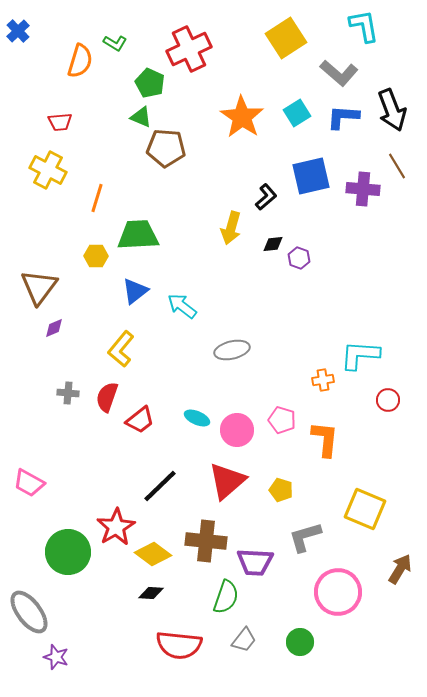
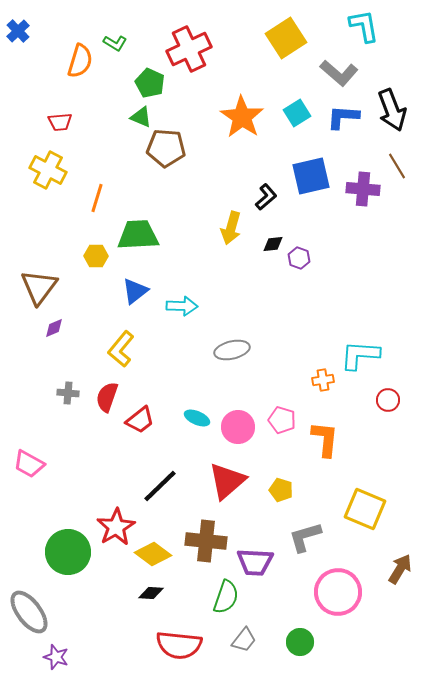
cyan arrow at (182, 306): rotated 144 degrees clockwise
pink circle at (237, 430): moved 1 px right, 3 px up
pink trapezoid at (29, 483): moved 19 px up
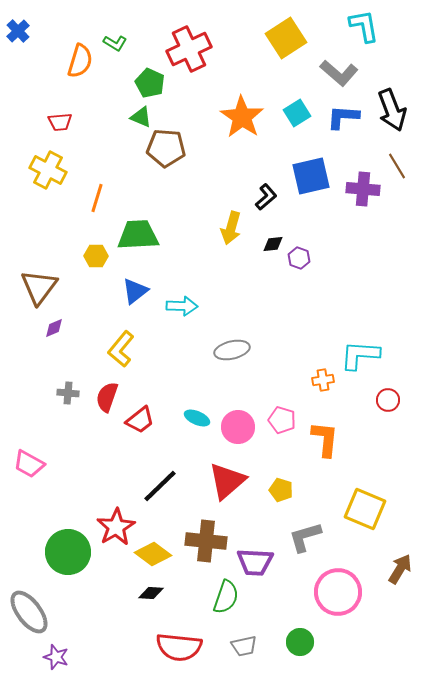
gray trapezoid at (244, 640): moved 6 px down; rotated 40 degrees clockwise
red semicircle at (179, 645): moved 2 px down
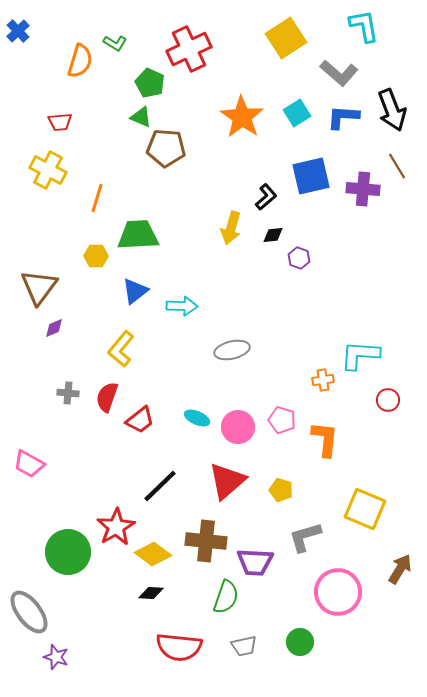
black diamond at (273, 244): moved 9 px up
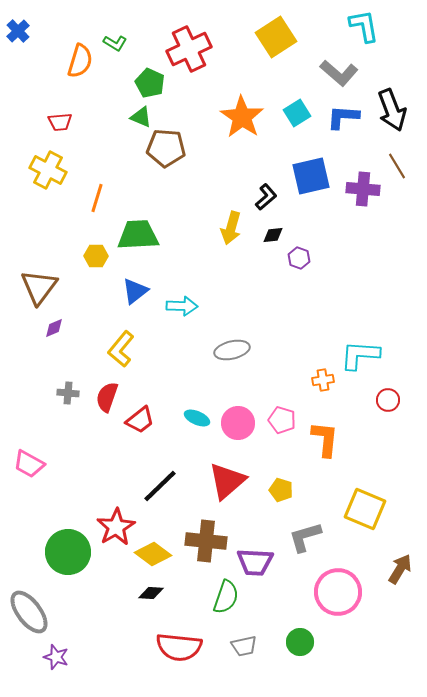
yellow square at (286, 38): moved 10 px left, 1 px up
pink circle at (238, 427): moved 4 px up
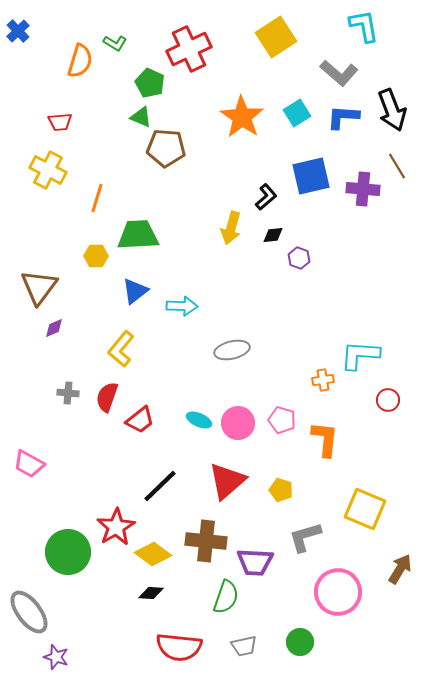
cyan ellipse at (197, 418): moved 2 px right, 2 px down
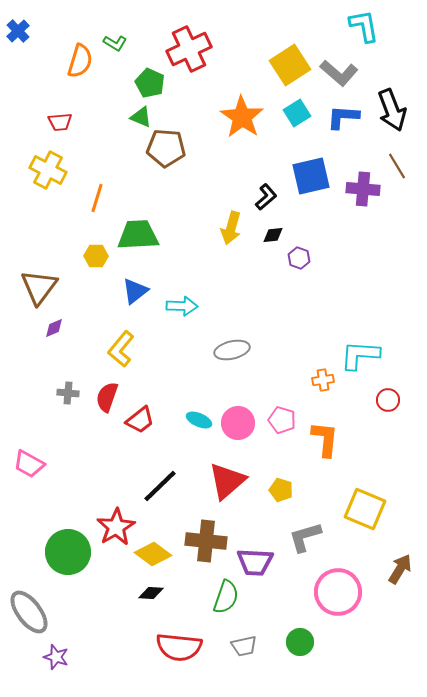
yellow square at (276, 37): moved 14 px right, 28 px down
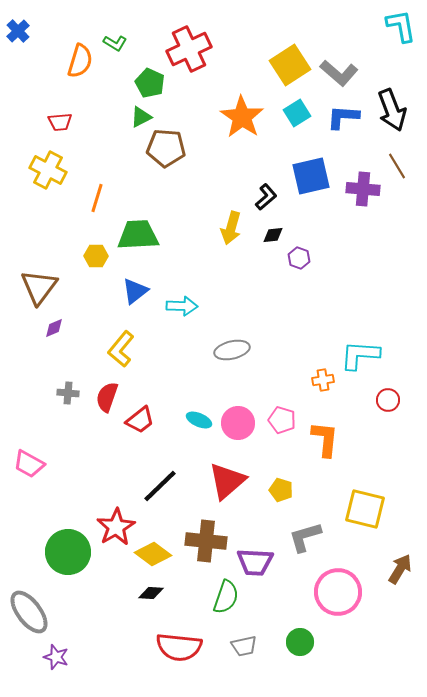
cyan L-shape at (364, 26): moved 37 px right
green triangle at (141, 117): rotated 50 degrees counterclockwise
yellow square at (365, 509): rotated 9 degrees counterclockwise
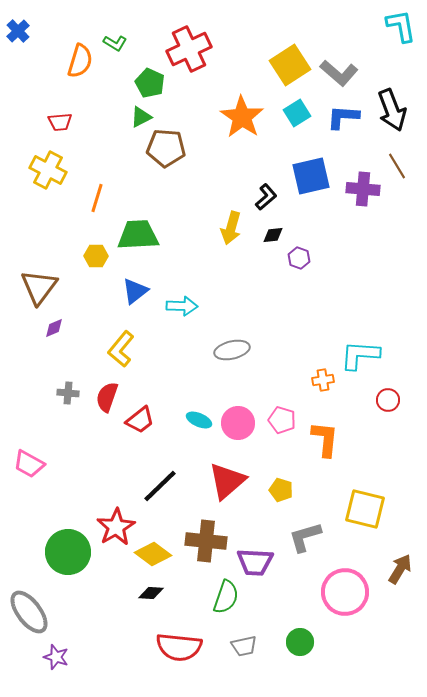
pink circle at (338, 592): moved 7 px right
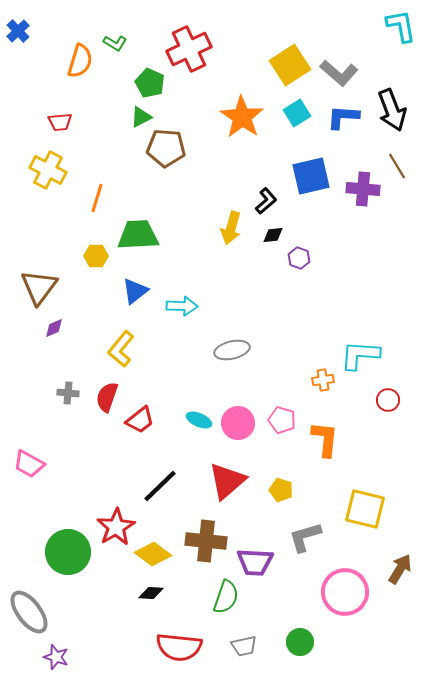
black L-shape at (266, 197): moved 4 px down
